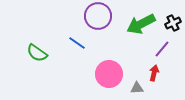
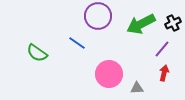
red arrow: moved 10 px right
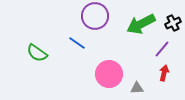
purple circle: moved 3 px left
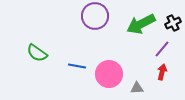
blue line: moved 23 px down; rotated 24 degrees counterclockwise
red arrow: moved 2 px left, 1 px up
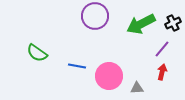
pink circle: moved 2 px down
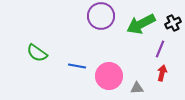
purple circle: moved 6 px right
purple line: moved 2 px left; rotated 18 degrees counterclockwise
red arrow: moved 1 px down
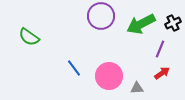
green semicircle: moved 8 px left, 16 px up
blue line: moved 3 px left, 2 px down; rotated 42 degrees clockwise
red arrow: rotated 42 degrees clockwise
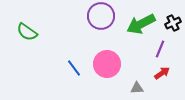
green semicircle: moved 2 px left, 5 px up
pink circle: moved 2 px left, 12 px up
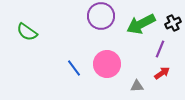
gray triangle: moved 2 px up
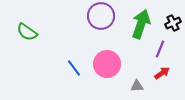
green arrow: rotated 136 degrees clockwise
